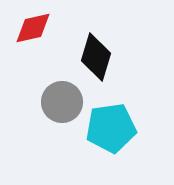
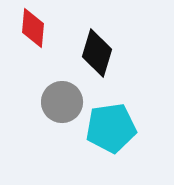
red diamond: rotated 72 degrees counterclockwise
black diamond: moved 1 px right, 4 px up
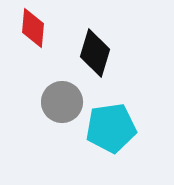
black diamond: moved 2 px left
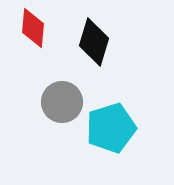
black diamond: moved 1 px left, 11 px up
cyan pentagon: rotated 9 degrees counterclockwise
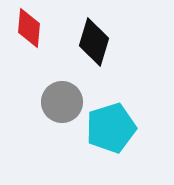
red diamond: moved 4 px left
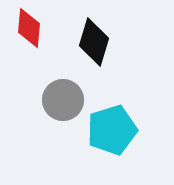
gray circle: moved 1 px right, 2 px up
cyan pentagon: moved 1 px right, 2 px down
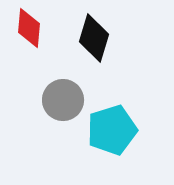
black diamond: moved 4 px up
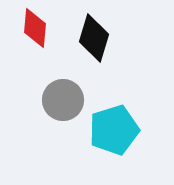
red diamond: moved 6 px right
cyan pentagon: moved 2 px right
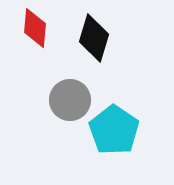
gray circle: moved 7 px right
cyan pentagon: rotated 21 degrees counterclockwise
